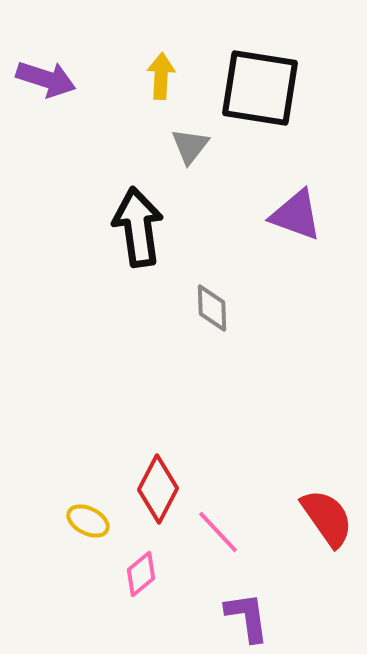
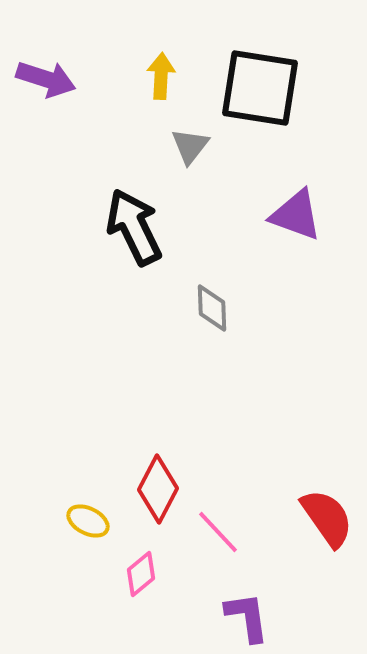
black arrow: moved 4 px left; rotated 18 degrees counterclockwise
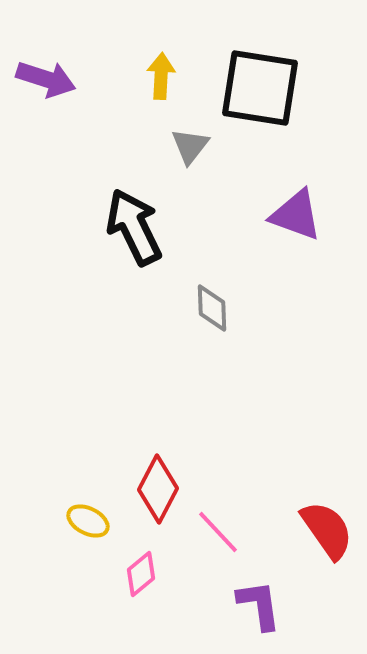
red semicircle: moved 12 px down
purple L-shape: moved 12 px right, 12 px up
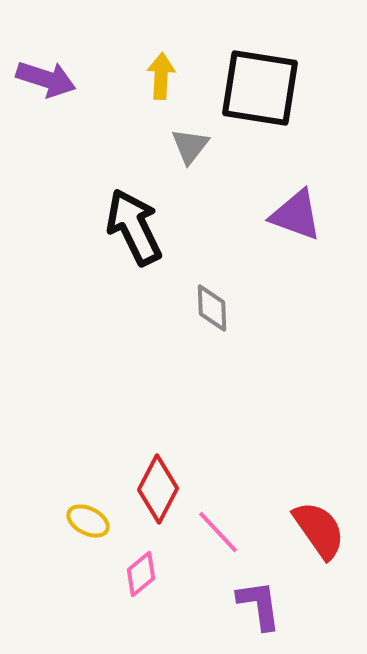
red semicircle: moved 8 px left
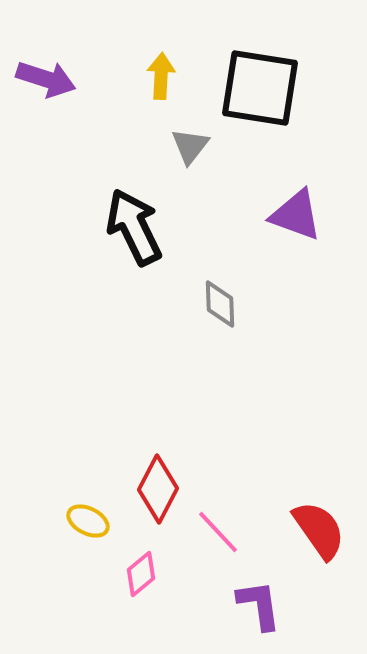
gray diamond: moved 8 px right, 4 px up
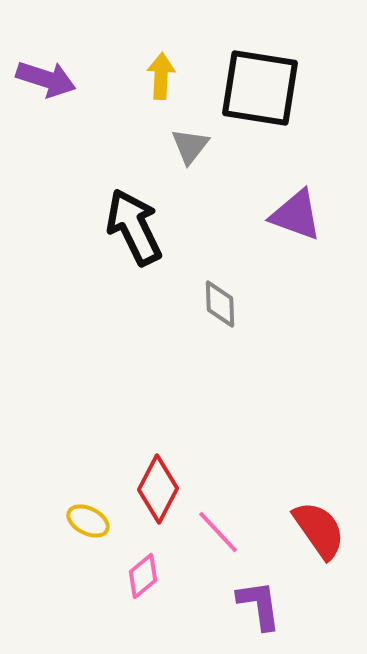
pink diamond: moved 2 px right, 2 px down
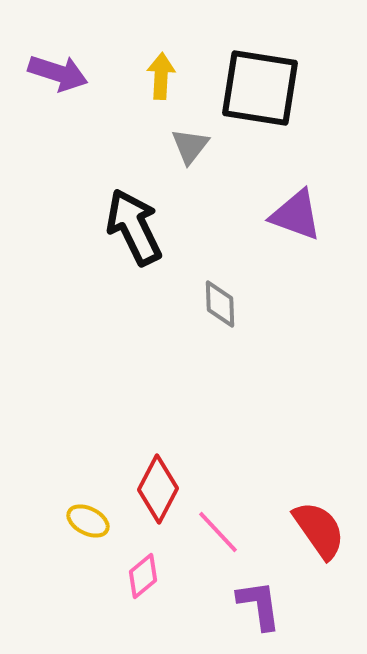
purple arrow: moved 12 px right, 6 px up
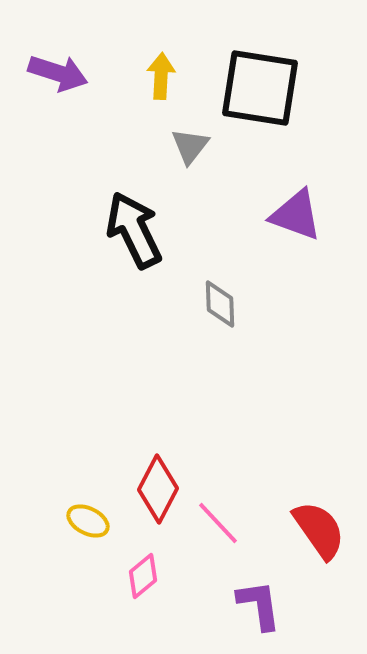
black arrow: moved 3 px down
pink line: moved 9 px up
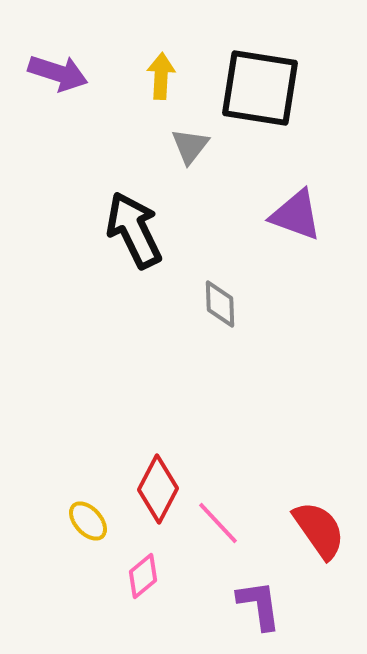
yellow ellipse: rotated 21 degrees clockwise
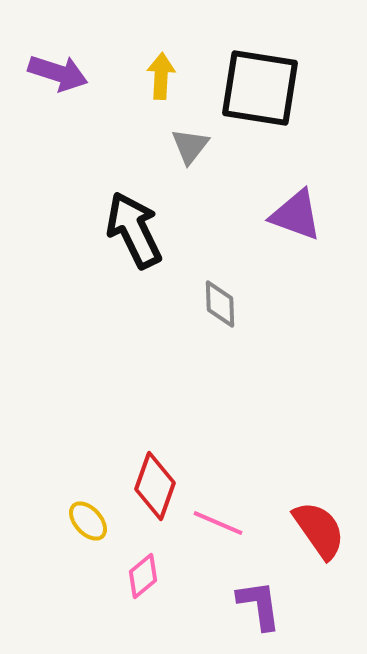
red diamond: moved 3 px left, 3 px up; rotated 8 degrees counterclockwise
pink line: rotated 24 degrees counterclockwise
